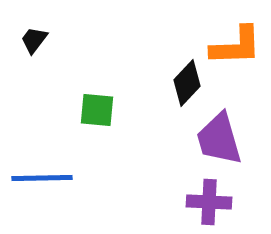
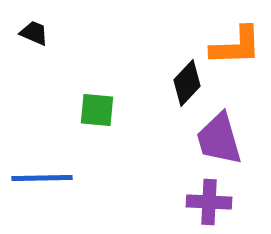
black trapezoid: moved 7 px up; rotated 76 degrees clockwise
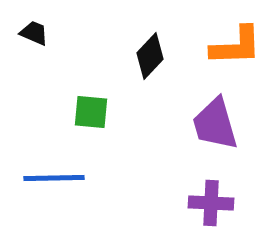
black diamond: moved 37 px left, 27 px up
green square: moved 6 px left, 2 px down
purple trapezoid: moved 4 px left, 15 px up
blue line: moved 12 px right
purple cross: moved 2 px right, 1 px down
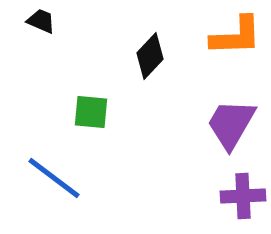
black trapezoid: moved 7 px right, 12 px up
orange L-shape: moved 10 px up
purple trapezoid: moved 16 px right; rotated 46 degrees clockwise
blue line: rotated 38 degrees clockwise
purple cross: moved 32 px right, 7 px up; rotated 6 degrees counterclockwise
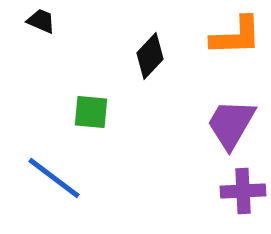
purple cross: moved 5 px up
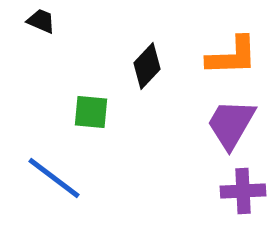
orange L-shape: moved 4 px left, 20 px down
black diamond: moved 3 px left, 10 px down
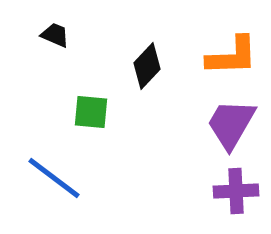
black trapezoid: moved 14 px right, 14 px down
purple cross: moved 7 px left
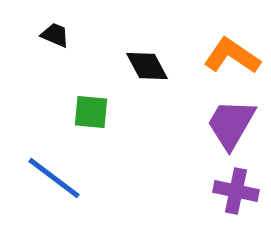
orange L-shape: rotated 144 degrees counterclockwise
black diamond: rotated 72 degrees counterclockwise
purple cross: rotated 15 degrees clockwise
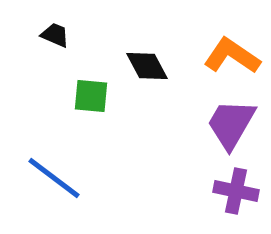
green square: moved 16 px up
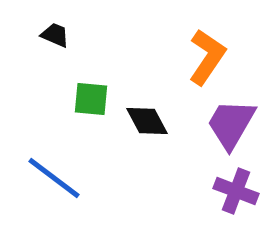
orange L-shape: moved 25 px left, 1 px down; rotated 90 degrees clockwise
black diamond: moved 55 px down
green square: moved 3 px down
purple cross: rotated 9 degrees clockwise
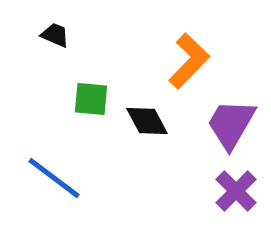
orange L-shape: moved 18 px left, 4 px down; rotated 10 degrees clockwise
purple cross: rotated 24 degrees clockwise
